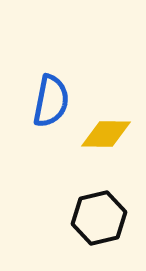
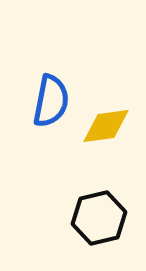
yellow diamond: moved 8 px up; rotated 9 degrees counterclockwise
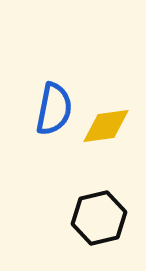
blue semicircle: moved 3 px right, 8 px down
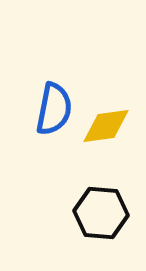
black hexagon: moved 2 px right, 5 px up; rotated 18 degrees clockwise
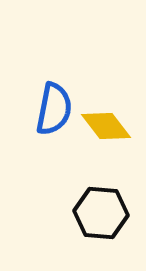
yellow diamond: rotated 60 degrees clockwise
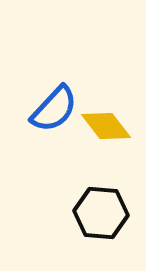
blue semicircle: rotated 32 degrees clockwise
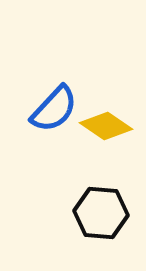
yellow diamond: rotated 18 degrees counterclockwise
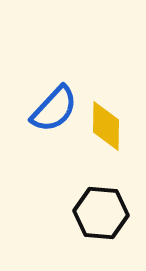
yellow diamond: rotated 57 degrees clockwise
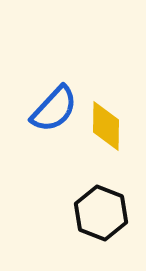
black hexagon: rotated 16 degrees clockwise
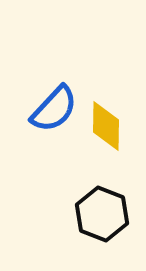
black hexagon: moved 1 px right, 1 px down
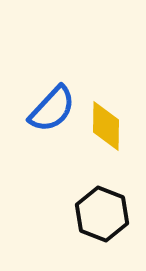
blue semicircle: moved 2 px left
